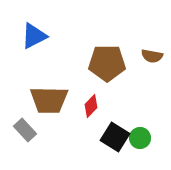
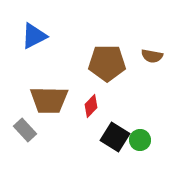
green circle: moved 2 px down
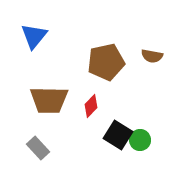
blue triangle: rotated 24 degrees counterclockwise
brown pentagon: moved 1 px left, 1 px up; rotated 12 degrees counterclockwise
gray rectangle: moved 13 px right, 18 px down
black square: moved 3 px right, 2 px up
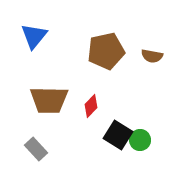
brown pentagon: moved 11 px up
gray rectangle: moved 2 px left, 1 px down
